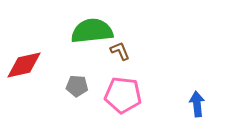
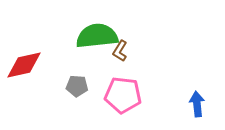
green semicircle: moved 5 px right, 5 px down
brown L-shape: rotated 125 degrees counterclockwise
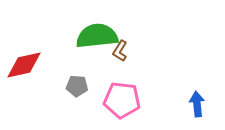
pink pentagon: moved 1 px left, 5 px down
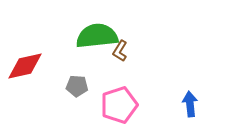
red diamond: moved 1 px right, 1 px down
pink pentagon: moved 3 px left, 5 px down; rotated 24 degrees counterclockwise
blue arrow: moved 7 px left
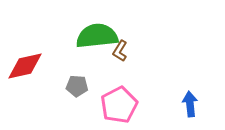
pink pentagon: rotated 9 degrees counterclockwise
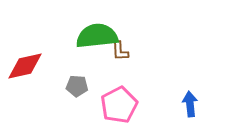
brown L-shape: rotated 35 degrees counterclockwise
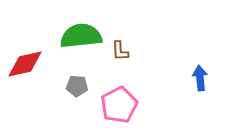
green semicircle: moved 16 px left
red diamond: moved 2 px up
blue arrow: moved 10 px right, 26 px up
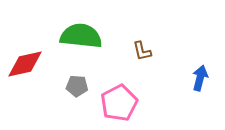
green semicircle: rotated 12 degrees clockwise
brown L-shape: moved 22 px right; rotated 10 degrees counterclockwise
blue arrow: rotated 20 degrees clockwise
pink pentagon: moved 2 px up
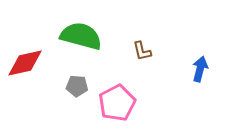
green semicircle: rotated 9 degrees clockwise
red diamond: moved 1 px up
blue arrow: moved 9 px up
pink pentagon: moved 2 px left
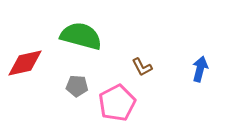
brown L-shape: moved 16 px down; rotated 15 degrees counterclockwise
